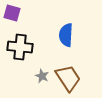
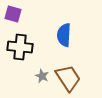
purple square: moved 1 px right, 1 px down
blue semicircle: moved 2 px left
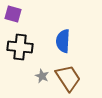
blue semicircle: moved 1 px left, 6 px down
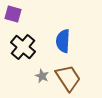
black cross: moved 3 px right; rotated 35 degrees clockwise
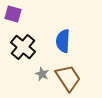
gray star: moved 2 px up
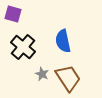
blue semicircle: rotated 15 degrees counterclockwise
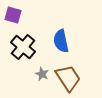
purple square: moved 1 px down
blue semicircle: moved 2 px left
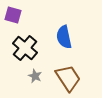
blue semicircle: moved 3 px right, 4 px up
black cross: moved 2 px right, 1 px down
gray star: moved 7 px left, 2 px down
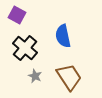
purple square: moved 4 px right; rotated 12 degrees clockwise
blue semicircle: moved 1 px left, 1 px up
brown trapezoid: moved 1 px right, 1 px up
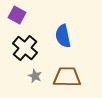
brown trapezoid: moved 2 px left; rotated 56 degrees counterclockwise
